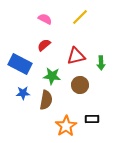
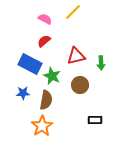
yellow line: moved 7 px left, 5 px up
red semicircle: moved 4 px up
blue rectangle: moved 10 px right
green star: rotated 18 degrees clockwise
black rectangle: moved 3 px right, 1 px down
orange star: moved 24 px left
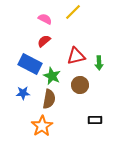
green arrow: moved 2 px left
brown semicircle: moved 3 px right, 1 px up
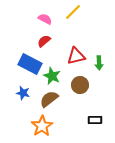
blue star: rotated 16 degrees clockwise
brown semicircle: rotated 138 degrees counterclockwise
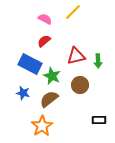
green arrow: moved 1 px left, 2 px up
black rectangle: moved 4 px right
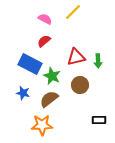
red triangle: moved 1 px down
orange star: moved 1 px up; rotated 30 degrees clockwise
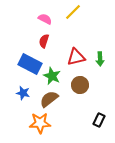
red semicircle: rotated 32 degrees counterclockwise
green arrow: moved 2 px right, 2 px up
black rectangle: rotated 64 degrees counterclockwise
orange star: moved 2 px left, 2 px up
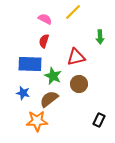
green arrow: moved 22 px up
blue rectangle: rotated 25 degrees counterclockwise
green star: moved 1 px right
brown circle: moved 1 px left, 1 px up
orange star: moved 3 px left, 2 px up
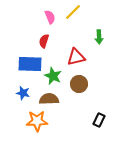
pink semicircle: moved 5 px right, 2 px up; rotated 40 degrees clockwise
green arrow: moved 1 px left
brown semicircle: rotated 36 degrees clockwise
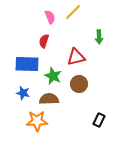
blue rectangle: moved 3 px left
